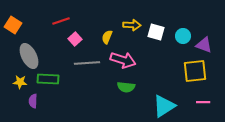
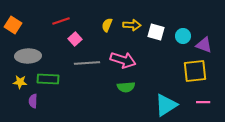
yellow semicircle: moved 12 px up
gray ellipse: moved 1 px left; rotated 65 degrees counterclockwise
green semicircle: rotated 12 degrees counterclockwise
cyan triangle: moved 2 px right, 1 px up
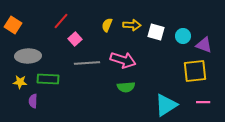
red line: rotated 30 degrees counterclockwise
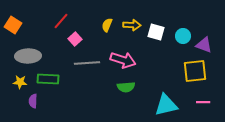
cyan triangle: rotated 20 degrees clockwise
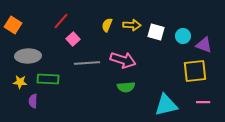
pink square: moved 2 px left
